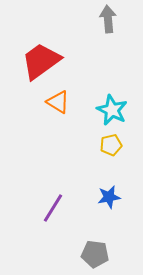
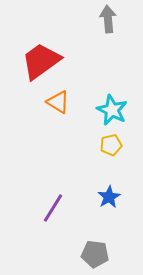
blue star: rotated 20 degrees counterclockwise
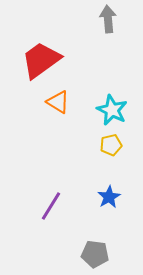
red trapezoid: moved 1 px up
purple line: moved 2 px left, 2 px up
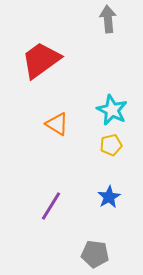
orange triangle: moved 1 px left, 22 px down
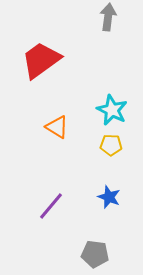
gray arrow: moved 2 px up; rotated 12 degrees clockwise
orange triangle: moved 3 px down
yellow pentagon: rotated 15 degrees clockwise
blue star: rotated 20 degrees counterclockwise
purple line: rotated 8 degrees clockwise
